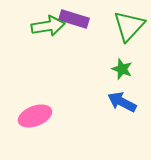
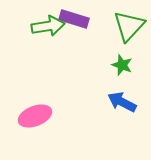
green star: moved 4 px up
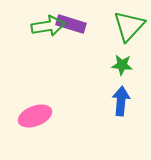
purple rectangle: moved 3 px left, 5 px down
green star: rotated 15 degrees counterclockwise
blue arrow: moved 1 px left, 1 px up; rotated 68 degrees clockwise
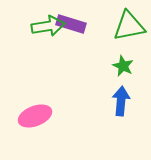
green triangle: rotated 36 degrees clockwise
green star: moved 1 px right, 1 px down; rotated 20 degrees clockwise
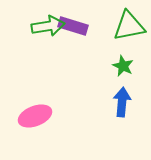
purple rectangle: moved 2 px right, 2 px down
blue arrow: moved 1 px right, 1 px down
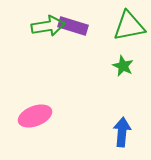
blue arrow: moved 30 px down
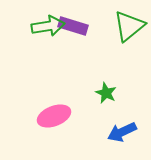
green triangle: rotated 28 degrees counterclockwise
green star: moved 17 px left, 27 px down
pink ellipse: moved 19 px right
blue arrow: rotated 120 degrees counterclockwise
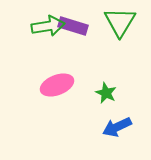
green triangle: moved 9 px left, 4 px up; rotated 20 degrees counterclockwise
pink ellipse: moved 3 px right, 31 px up
blue arrow: moved 5 px left, 5 px up
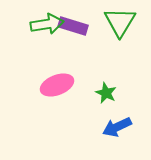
green arrow: moved 1 px left, 2 px up
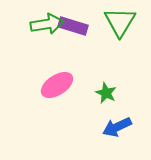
pink ellipse: rotated 12 degrees counterclockwise
